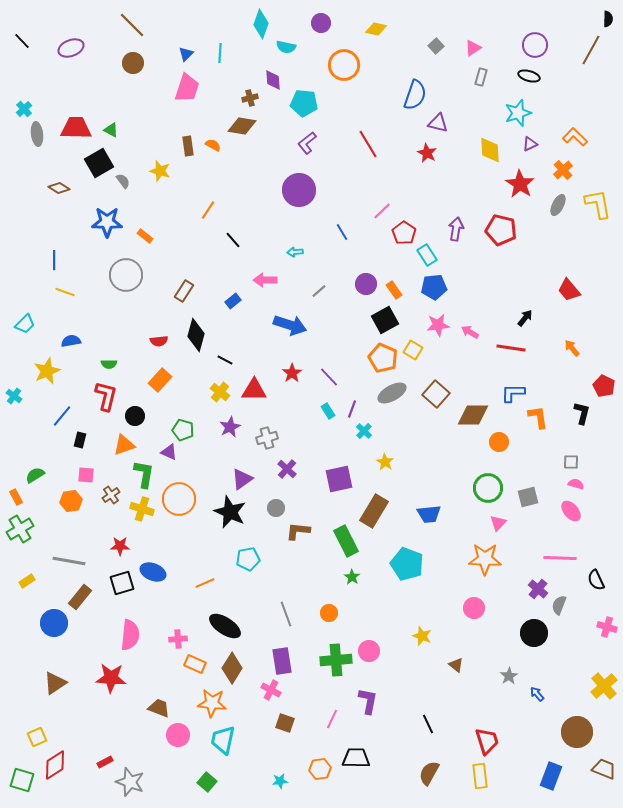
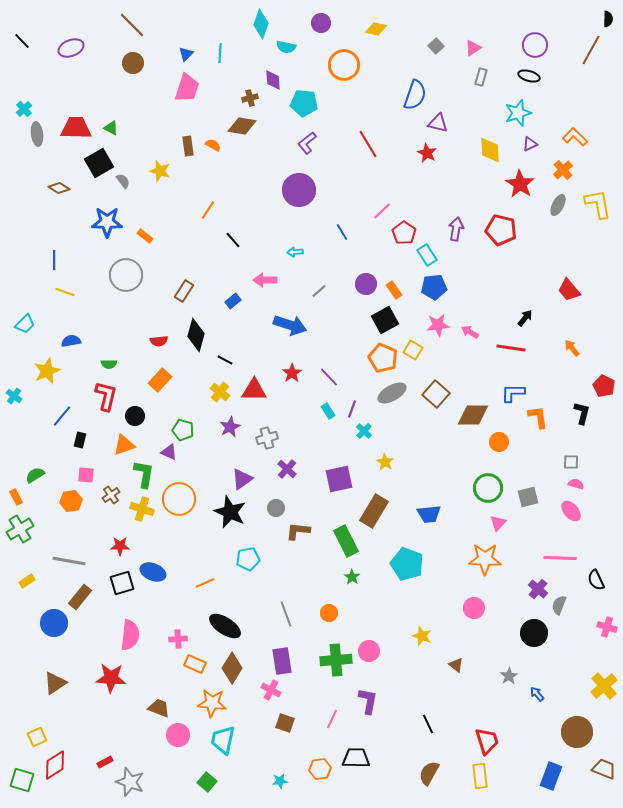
green triangle at (111, 130): moved 2 px up
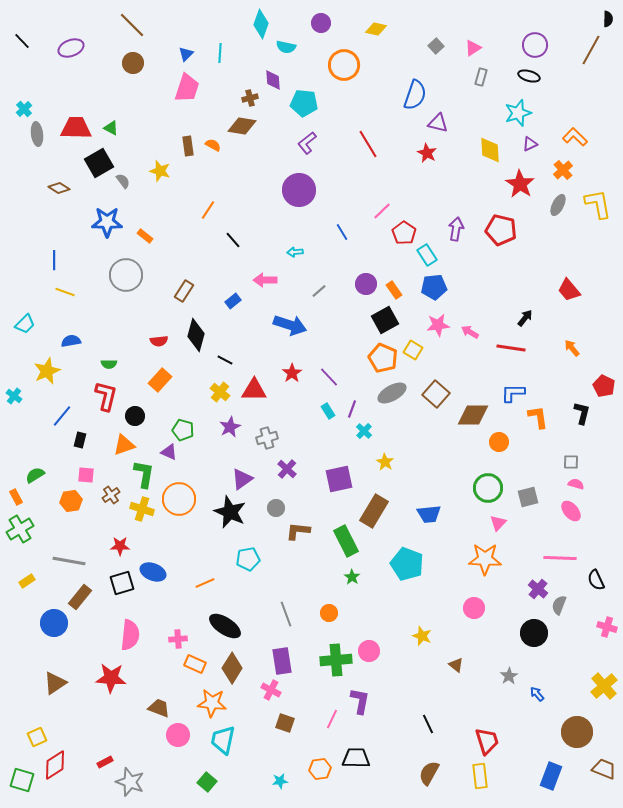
purple L-shape at (368, 701): moved 8 px left
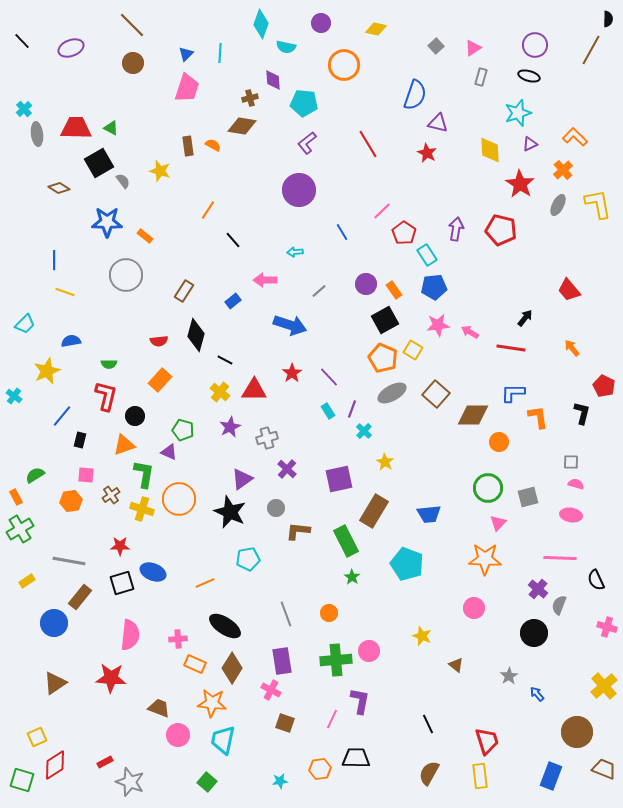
pink ellipse at (571, 511): moved 4 px down; rotated 40 degrees counterclockwise
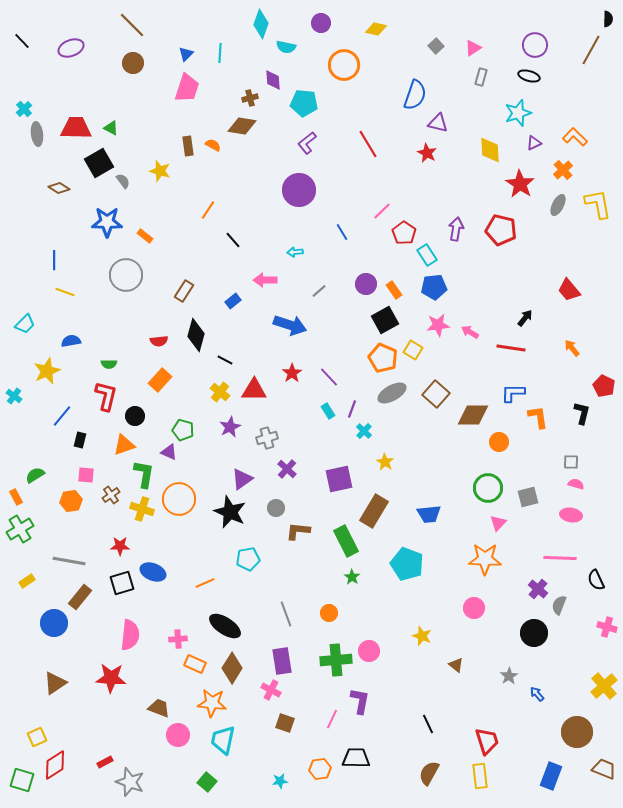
purple triangle at (530, 144): moved 4 px right, 1 px up
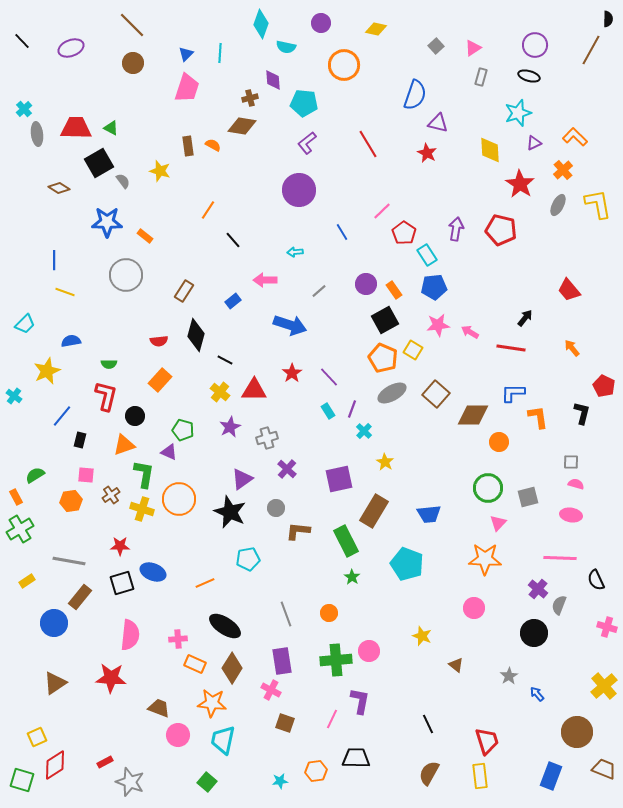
orange hexagon at (320, 769): moved 4 px left, 2 px down
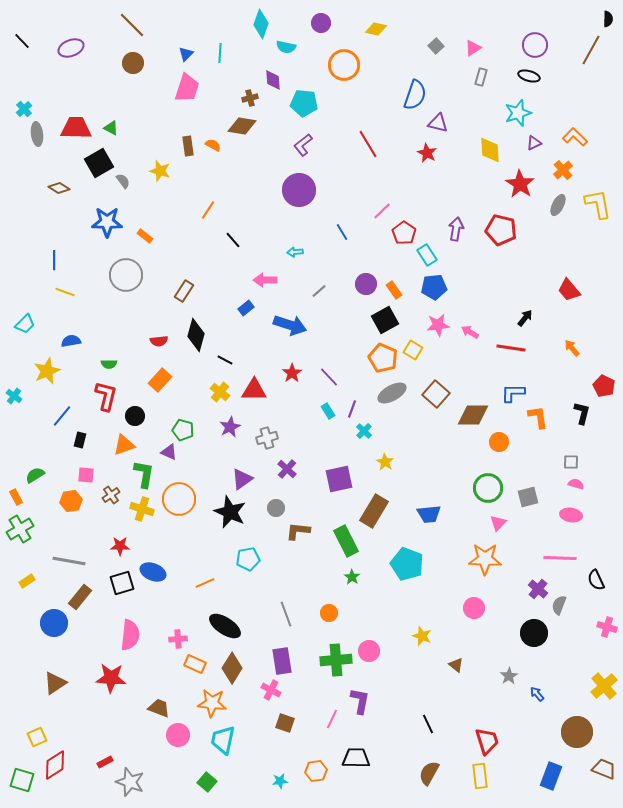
purple L-shape at (307, 143): moved 4 px left, 2 px down
blue rectangle at (233, 301): moved 13 px right, 7 px down
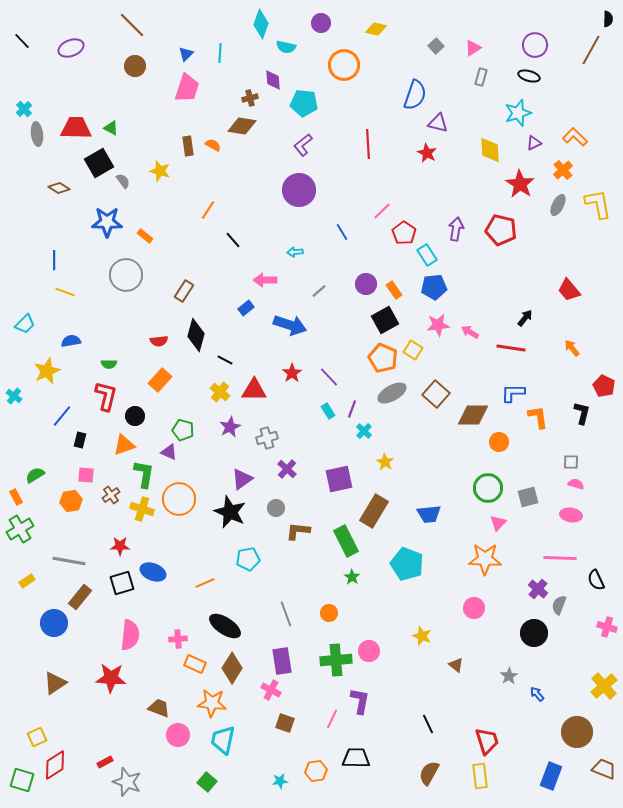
brown circle at (133, 63): moved 2 px right, 3 px down
red line at (368, 144): rotated 28 degrees clockwise
gray star at (130, 782): moved 3 px left
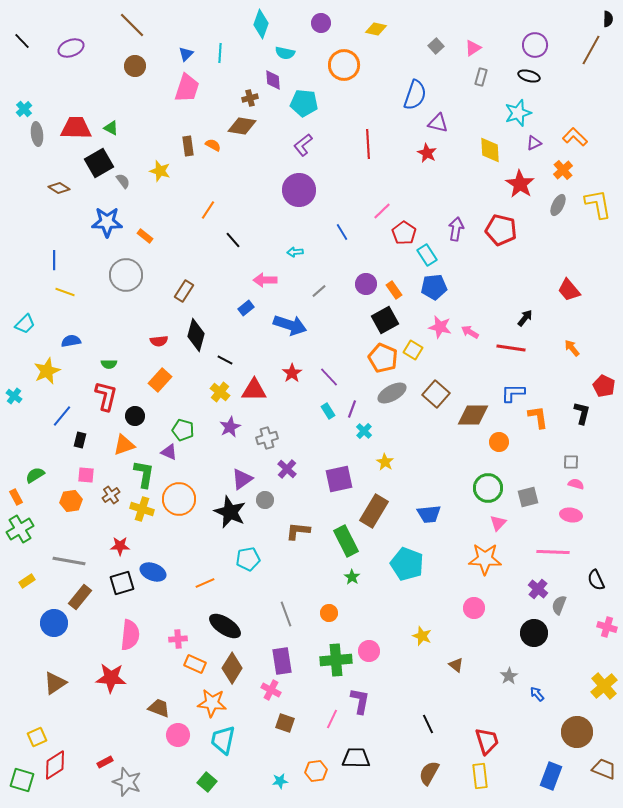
cyan semicircle at (286, 47): moved 1 px left, 6 px down
pink star at (438, 325): moved 2 px right, 2 px down; rotated 20 degrees clockwise
gray circle at (276, 508): moved 11 px left, 8 px up
pink line at (560, 558): moved 7 px left, 6 px up
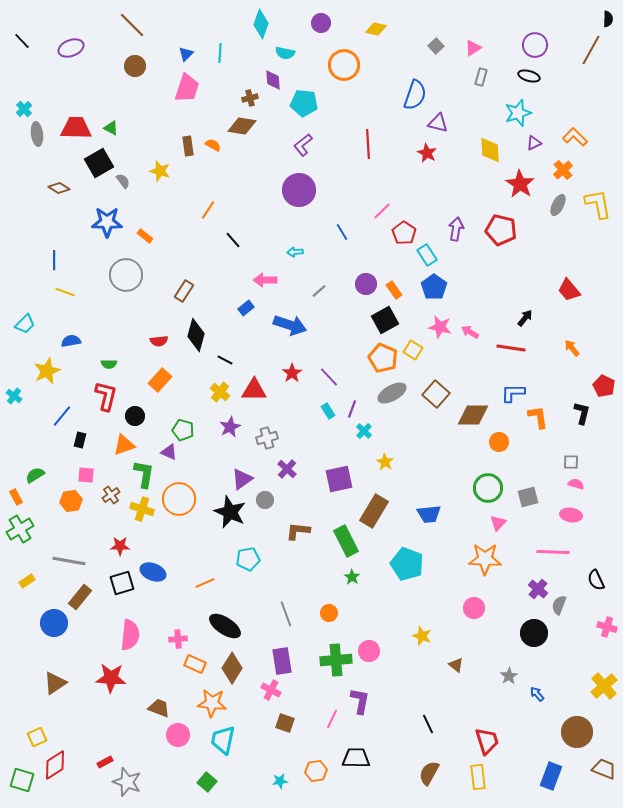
blue pentagon at (434, 287): rotated 30 degrees counterclockwise
yellow rectangle at (480, 776): moved 2 px left, 1 px down
